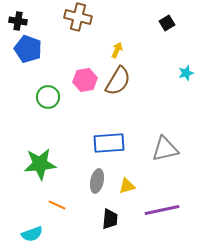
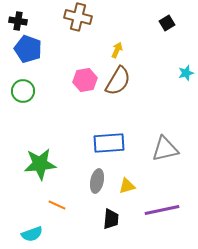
green circle: moved 25 px left, 6 px up
black trapezoid: moved 1 px right
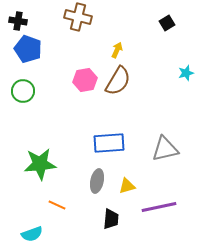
purple line: moved 3 px left, 3 px up
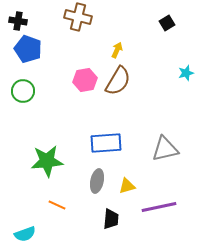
blue rectangle: moved 3 px left
green star: moved 7 px right, 3 px up
cyan semicircle: moved 7 px left
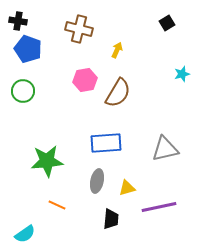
brown cross: moved 1 px right, 12 px down
cyan star: moved 4 px left, 1 px down
brown semicircle: moved 12 px down
yellow triangle: moved 2 px down
cyan semicircle: rotated 15 degrees counterclockwise
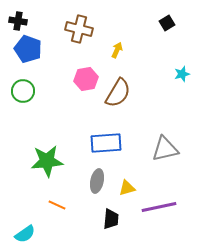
pink hexagon: moved 1 px right, 1 px up
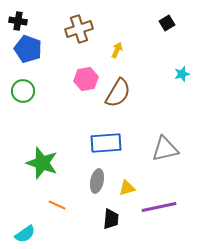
brown cross: rotated 32 degrees counterclockwise
green star: moved 5 px left, 2 px down; rotated 24 degrees clockwise
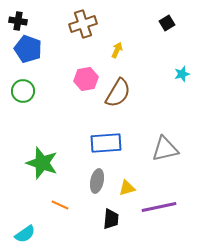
brown cross: moved 4 px right, 5 px up
orange line: moved 3 px right
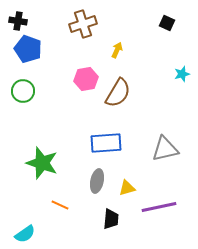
black square: rotated 35 degrees counterclockwise
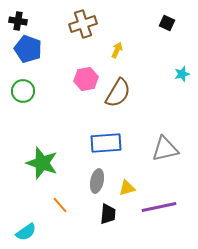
orange line: rotated 24 degrees clockwise
black trapezoid: moved 3 px left, 5 px up
cyan semicircle: moved 1 px right, 2 px up
